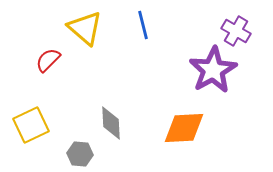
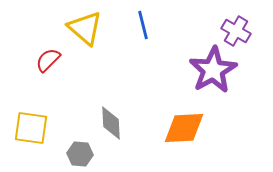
yellow square: moved 3 px down; rotated 33 degrees clockwise
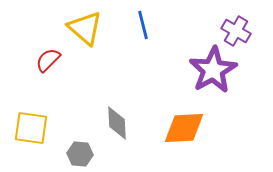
gray diamond: moved 6 px right
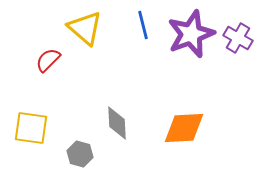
purple cross: moved 2 px right, 7 px down
purple star: moved 22 px left, 36 px up; rotated 9 degrees clockwise
gray hexagon: rotated 10 degrees clockwise
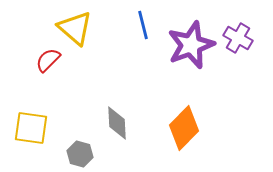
yellow triangle: moved 10 px left
purple star: moved 11 px down
orange diamond: rotated 42 degrees counterclockwise
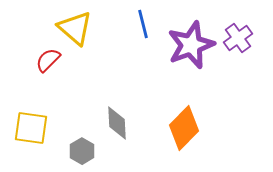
blue line: moved 1 px up
purple cross: rotated 24 degrees clockwise
gray hexagon: moved 2 px right, 3 px up; rotated 15 degrees clockwise
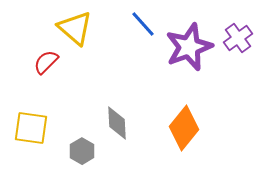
blue line: rotated 28 degrees counterclockwise
purple star: moved 2 px left, 2 px down
red semicircle: moved 2 px left, 2 px down
orange diamond: rotated 6 degrees counterclockwise
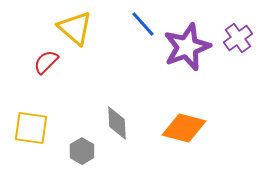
purple star: moved 2 px left
orange diamond: rotated 66 degrees clockwise
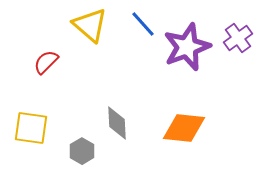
yellow triangle: moved 15 px right, 3 px up
orange diamond: rotated 9 degrees counterclockwise
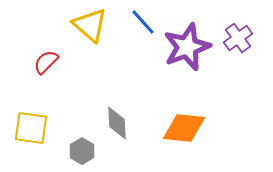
blue line: moved 2 px up
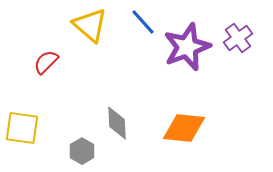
yellow square: moved 9 px left
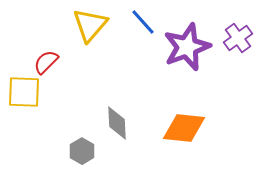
yellow triangle: rotated 30 degrees clockwise
yellow square: moved 2 px right, 36 px up; rotated 6 degrees counterclockwise
